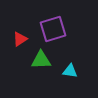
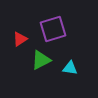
green triangle: rotated 25 degrees counterclockwise
cyan triangle: moved 3 px up
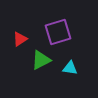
purple square: moved 5 px right, 3 px down
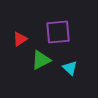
purple square: rotated 12 degrees clockwise
cyan triangle: rotated 35 degrees clockwise
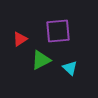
purple square: moved 1 px up
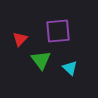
red triangle: rotated 14 degrees counterclockwise
green triangle: rotated 40 degrees counterclockwise
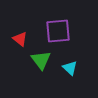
red triangle: rotated 35 degrees counterclockwise
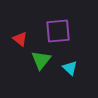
green triangle: rotated 15 degrees clockwise
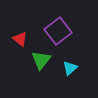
purple square: rotated 32 degrees counterclockwise
cyan triangle: rotated 35 degrees clockwise
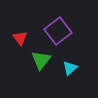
red triangle: moved 1 px up; rotated 14 degrees clockwise
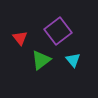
green triangle: rotated 15 degrees clockwise
cyan triangle: moved 3 px right, 8 px up; rotated 28 degrees counterclockwise
